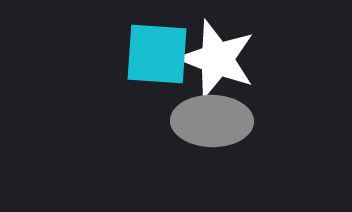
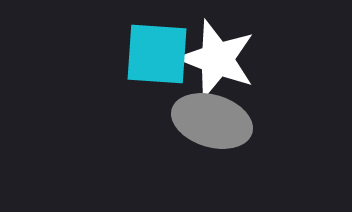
gray ellipse: rotated 16 degrees clockwise
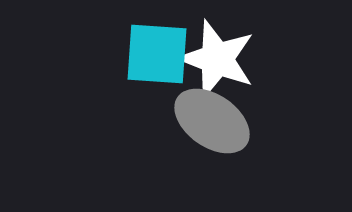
gray ellipse: rotated 18 degrees clockwise
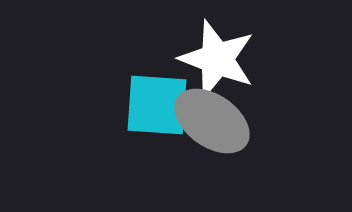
cyan square: moved 51 px down
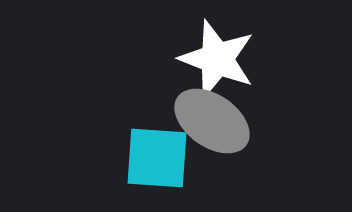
cyan square: moved 53 px down
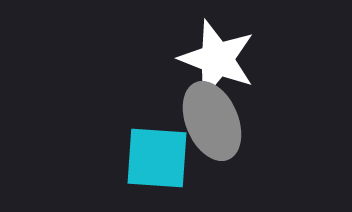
gray ellipse: rotated 32 degrees clockwise
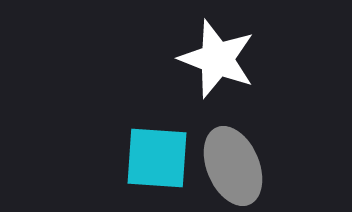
gray ellipse: moved 21 px right, 45 px down
